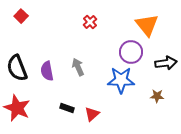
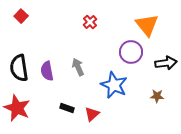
black semicircle: moved 2 px right; rotated 12 degrees clockwise
blue star: moved 7 px left, 5 px down; rotated 24 degrees clockwise
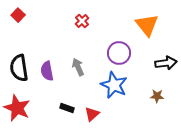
red square: moved 3 px left, 1 px up
red cross: moved 8 px left, 1 px up
purple circle: moved 12 px left, 1 px down
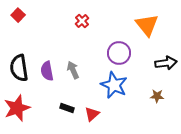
gray arrow: moved 5 px left, 3 px down
red star: rotated 28 degrees clockwise
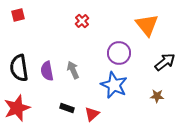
red square: rotated 32 degrees clockwise
black arrow: moved 1 px left, 1 px up; rotated 30 degrees counterclockwise
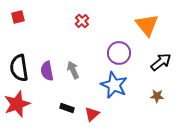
red square: moved 2 px down
black arrow: moved 4 px left
red star: moved 4 px up
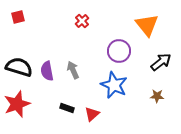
purple circle: moved 2 px up
black semicircle: moved 1 px up; rotated 116 degrees clockwise
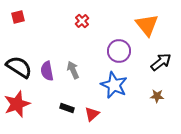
black semicircle: rotated 16 degrees clockwise
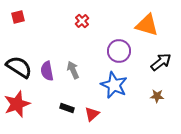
orange triangle: rotated 35 degrees counterclockwise
